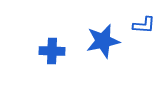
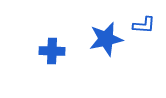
blue star: moved 3 px right, 2 px up
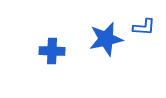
blue L-shape: moved 2 px down
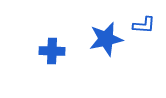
blue L-shape: moved 2 px up
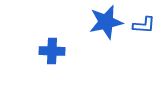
blue star: moved 17 px up
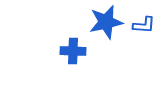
blue cross: moved 21 px right
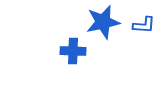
blue star: moved 3 px left
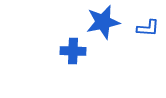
blue L-shape: moved 4 px right, 3 px down
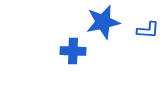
blue L-shape: moved 2 px down
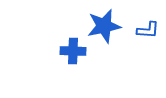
blue star: moved 1 px right, 4 px down
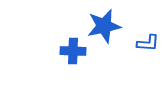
blue L-shape: moved 13 px down
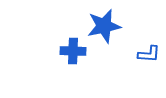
blue L-shape: moved 1 px right, 11 px down
